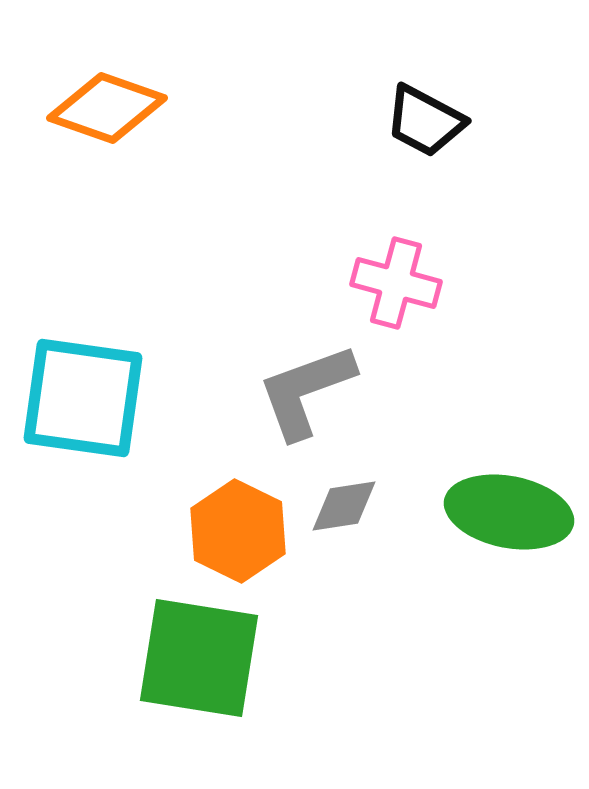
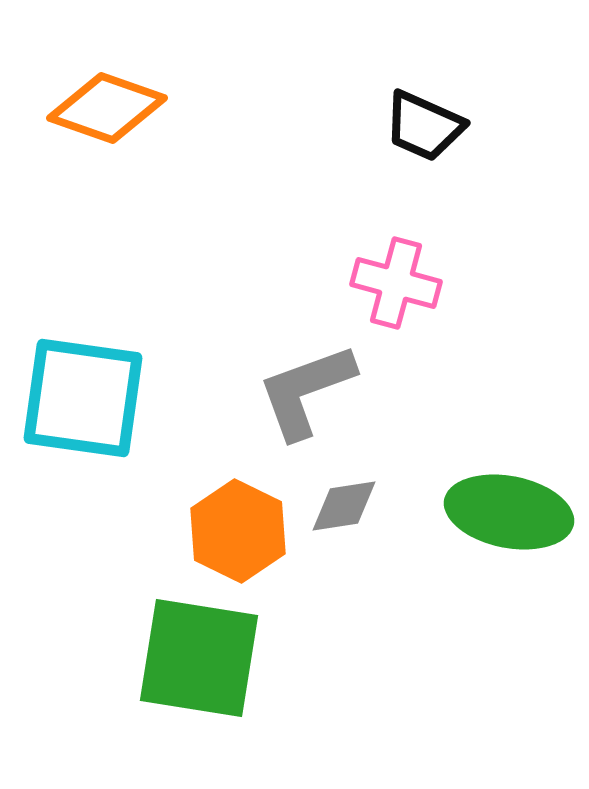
black trapezoid: moved 1 px left, 5 px down; rotated 4 degrees counterclockwise
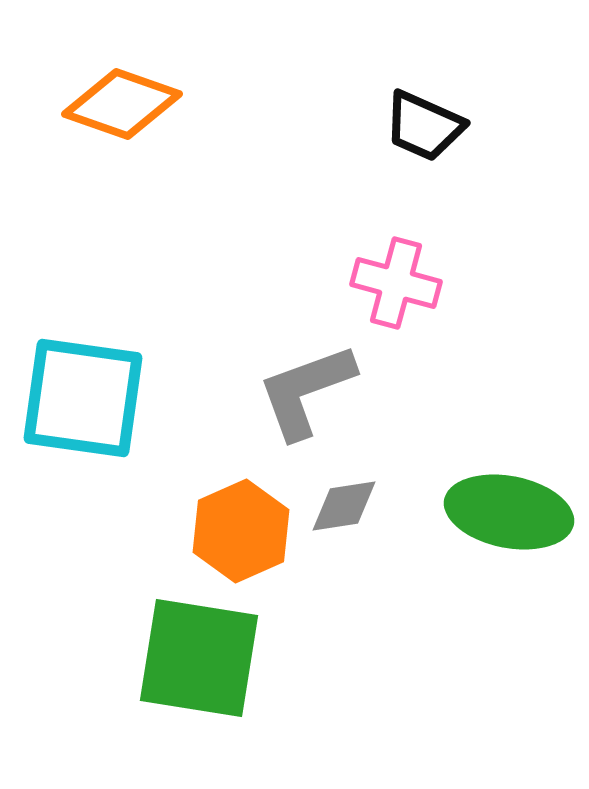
orange diamond: moved 15 px right, 4 px up
orange hexagon: moved 3 px right; rotated 10 degrees clockwise
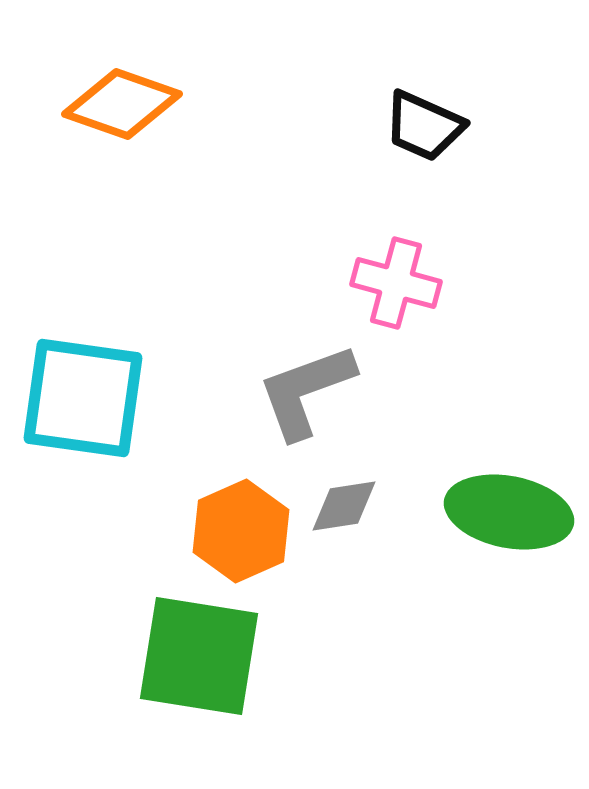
green square: moved 2 px up
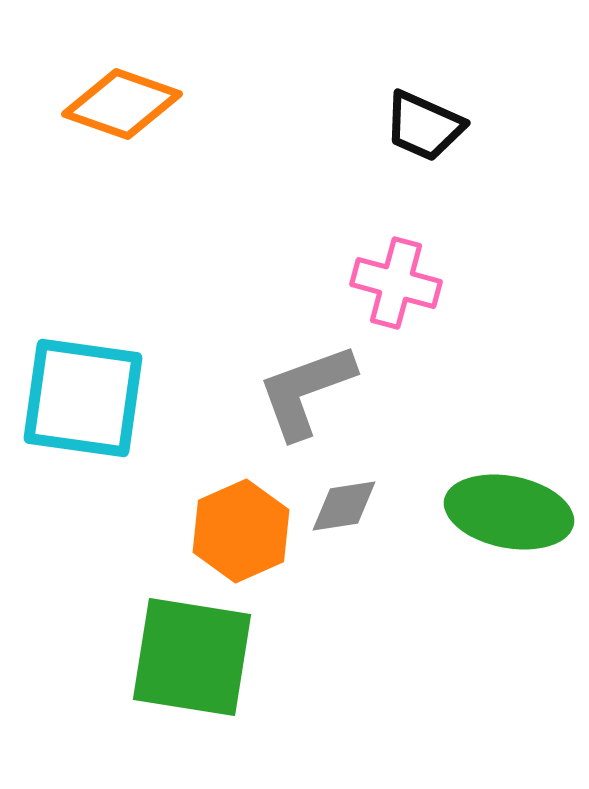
green square: moved 7 px left, 1 px down
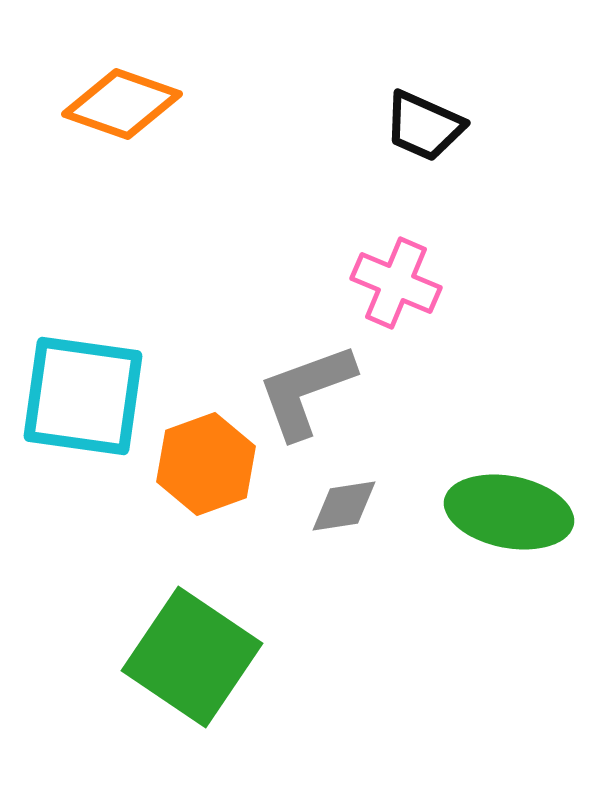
pink cross: rotated 8 degrees clockwise
cyan square: moved 2 px up
orange hexagon: moved 35 px left, 67 px up; rotated 4 degrees clockwise
green square: rotated 25 degrees clockwise
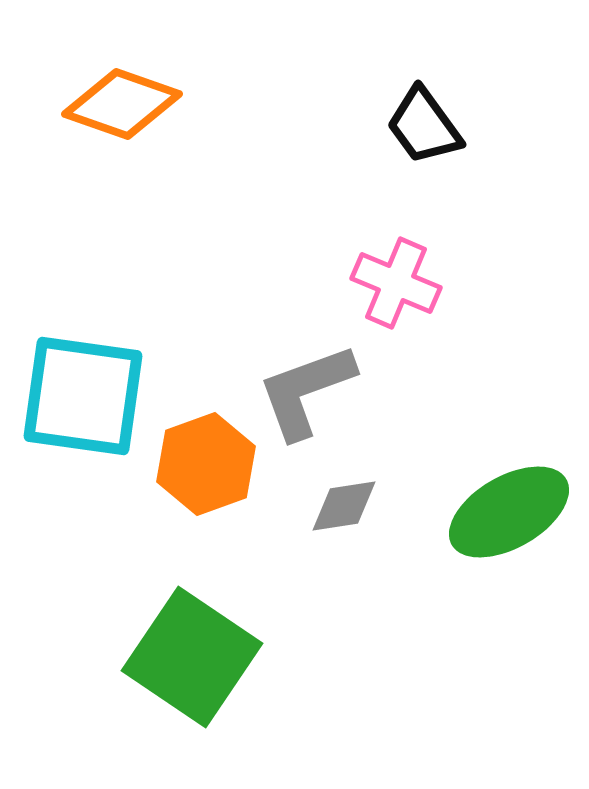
black trapezoid: rotated 30 degrees clockwise
green ellipse: rotated 41 degrees counterclockwise
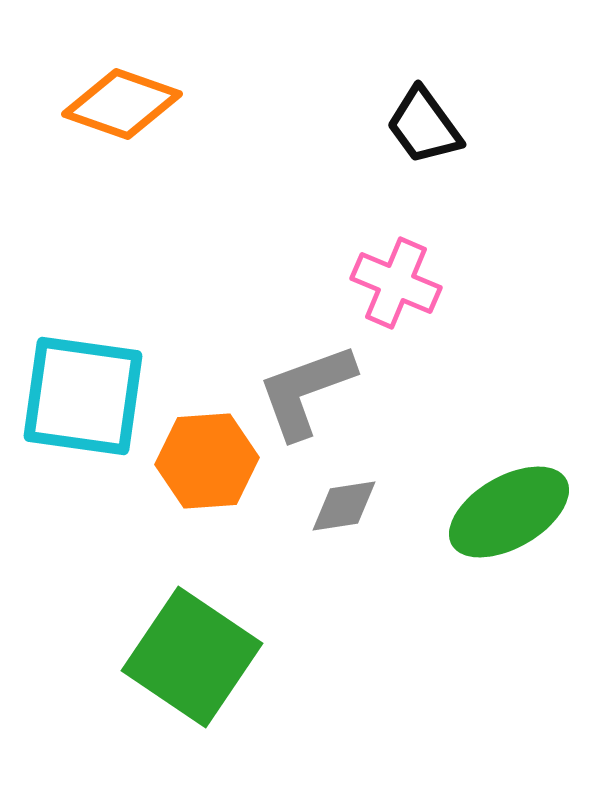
orange hexagon: moved 1 px right, 3 px up; rotated 16 degrees clockwise
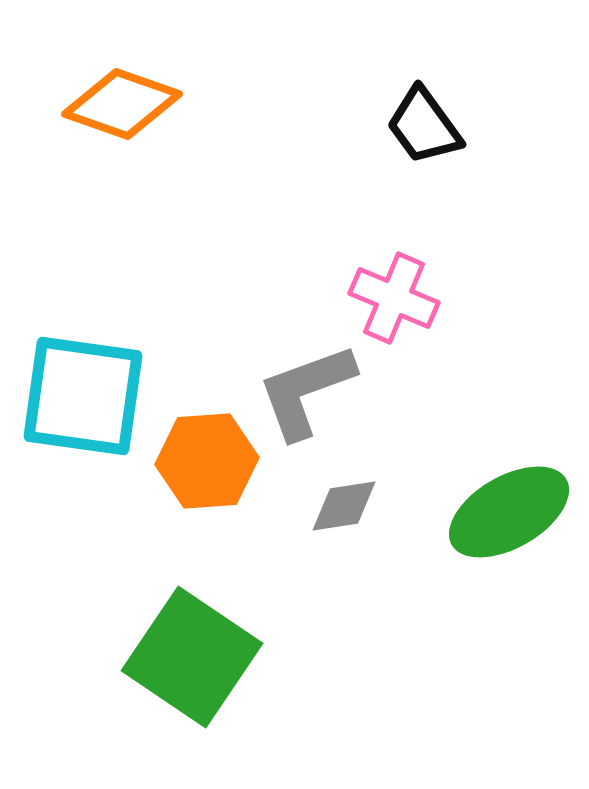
pink cross: moved 2 px left, 15 px down
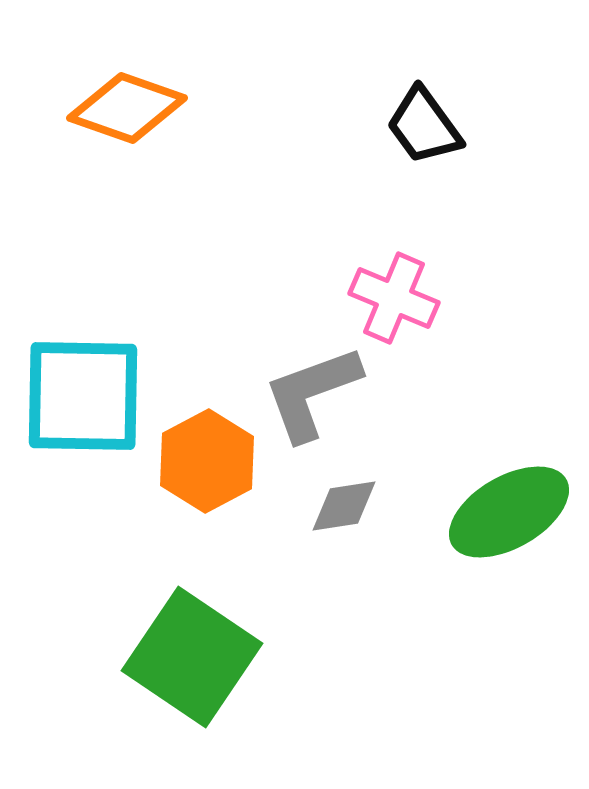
orange diamond: moved 5 px right, 4 px down
gray L-shape: moved 6 px right, 2 px down
cyan square: rotated 7 degrees counterclockwise
orange hexagon: rotated 24 degrees counterclockwise
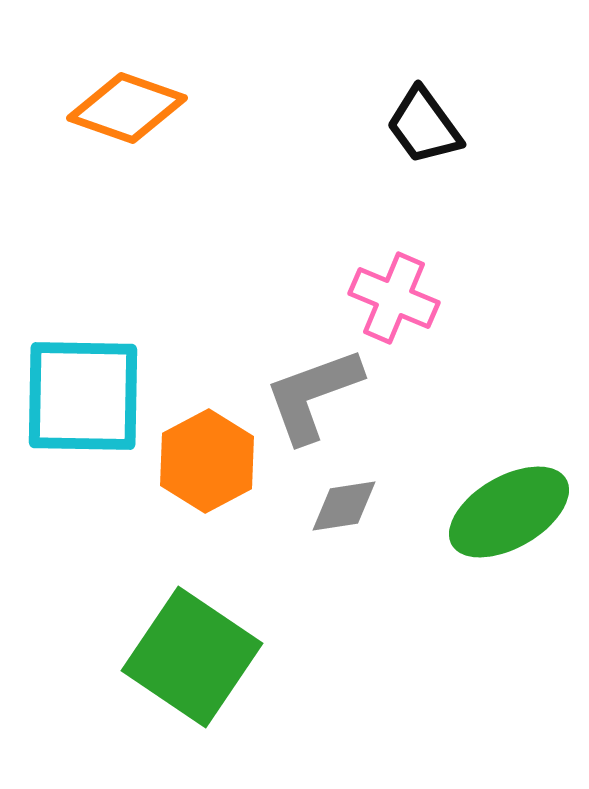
gray L-shape: moved 1 px right, 2 px down
